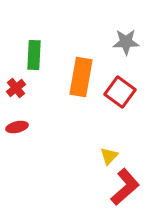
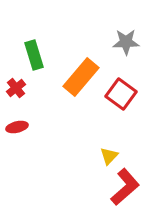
green rectangle: rotated 20 degrees counterclockwise
orange rectangle: rotated 30 degrees clockwise
red square: moved 1 px right, 2 px down
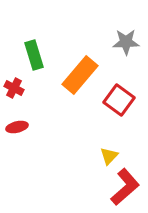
orange rectangle: moved 1 px left, 2 px up
red cross: moved 2 px left; rotated 24 degrees counterclockwise
red square: moved 2 px left, 6 px down
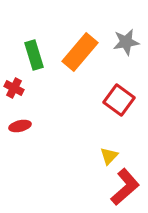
gray star: rotated 8 degrees counterclockwise
orange rectangle: moved 23 px up
red ellipse: moved 3 px right, 1 px up
